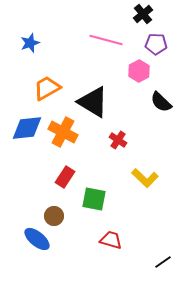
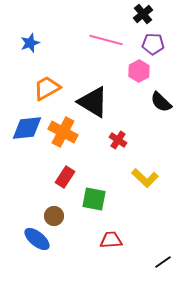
purple pentagon: moved 3 px left
red trapezoid: rotated 20 degrees counterclockwise
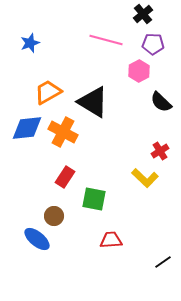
orange trapezoid: moved 1 px right, 4 px down
red cross: moved 42 px right, 11 px down; rotated 24 degrees clockwise
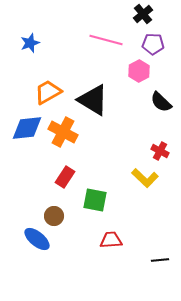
black triangle: moved 2 px up
red cross: rotated 30 degrees counterclockwise
green square: moved 1 px right, 1 px down
black line: moved 3 px left, 2 px up; rotated 30 degrees clockwise
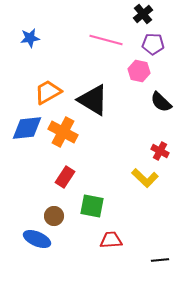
blue star: moved 5 px up; rotated 12 degrees clockwise
pink hexagon: rotated 20 degrees counterclockwise
green square: moved 3 px left, 6 px down
blue ellipse: rotated 16 degrees counterclockwise
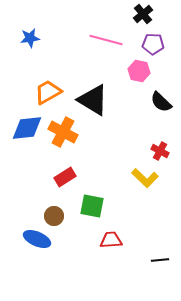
red rectangle: rotated 25 degrees clockwise
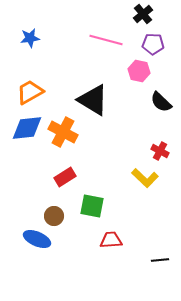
orange trapezoid: moved 18 px left
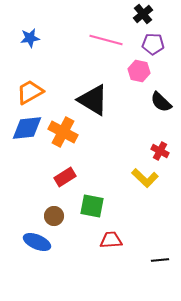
blue ellipse: moved 3 px down
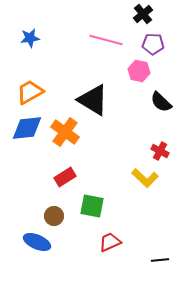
orange cross: moved 2 px right; rotated 8 degrees clockwise
red trapezoid: moved 1 px left, 2 px down; rotated 20 degrees counterclockwise
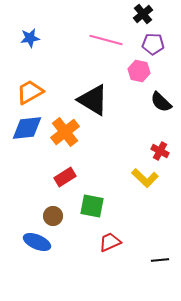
orange cross: rotated 16 degrees clockwise
brown circle: moved 1 px left
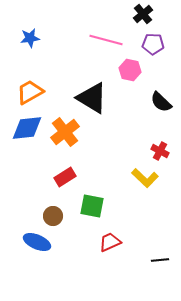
pink hexagon: moved 9 px left, 1 px up
black triangle: moved 1 px left, 2 px up
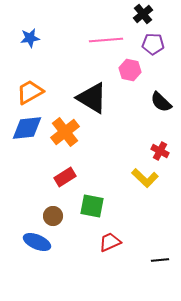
pink line: rotated 20 degrees counterclockwise
